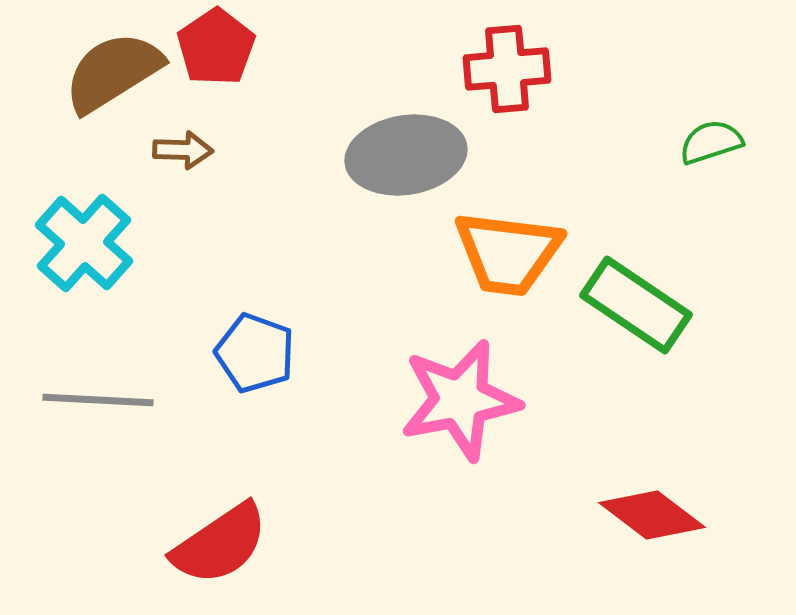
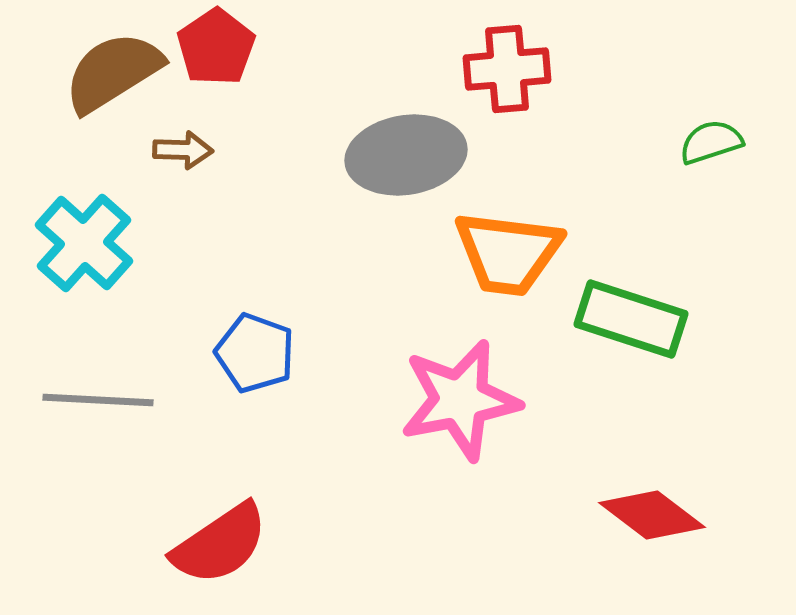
green rectangle: moved 5 px left, 14 px down; rotated 16 degrees counterclockwise
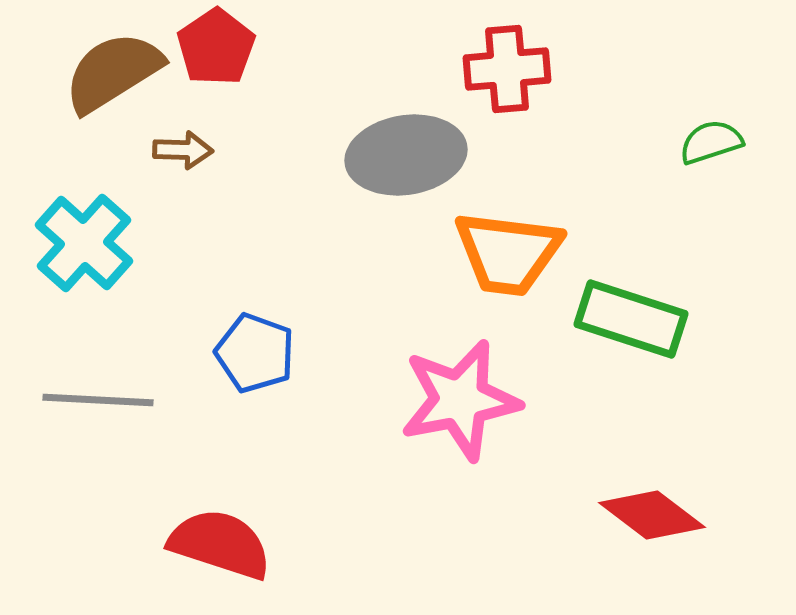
red semicircle: rotated 128 degrees counterclockwise
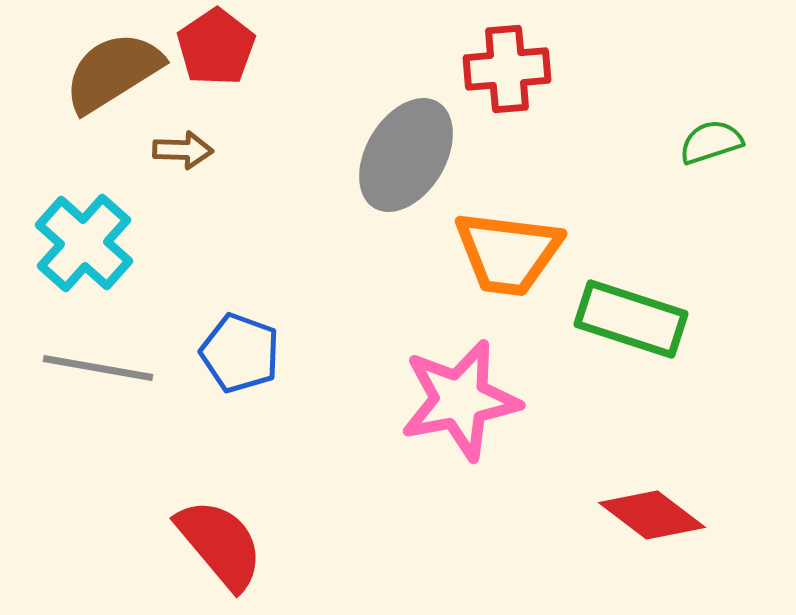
gray ellipse: rotated 50 degrees counterclockwise
blue pentagon: moved 15 px left
gray line: moved 32 px up; rotated 7 degrees clockwise
red semicircle: rotated 32 degrees clockwise
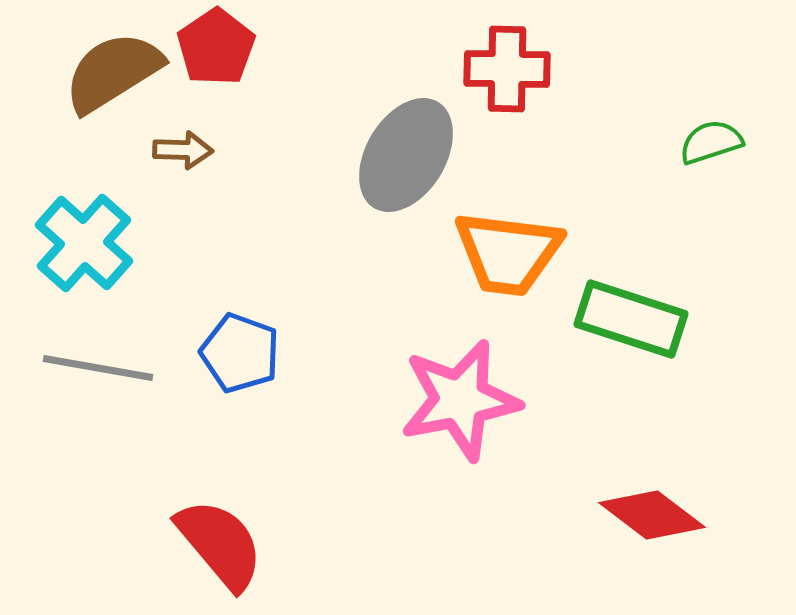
red cross: rotated 6 degrees clockwise
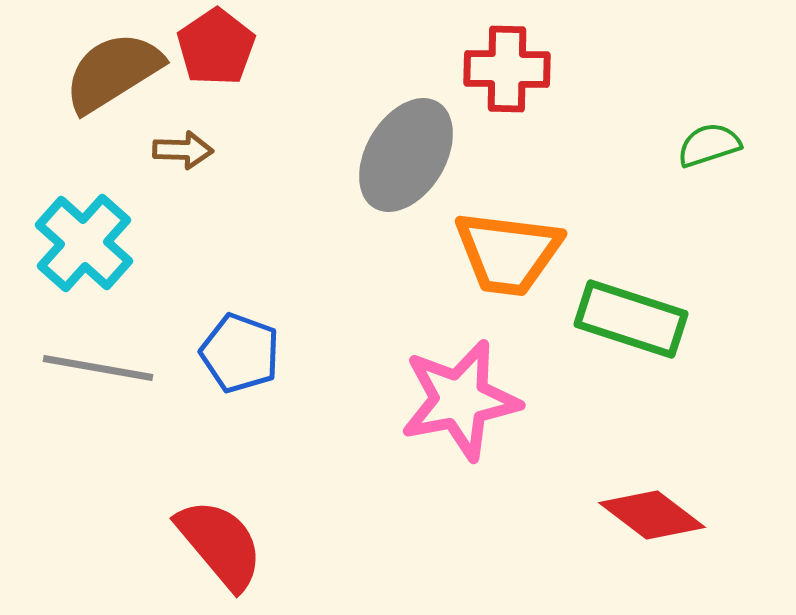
green semicircle: moved 2 px left, 3 px down
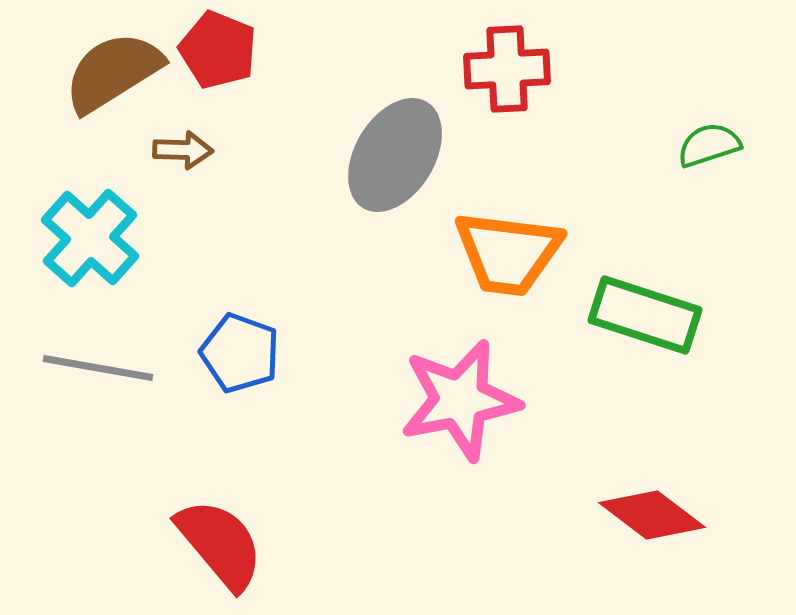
red pentagon: moved 2 px right, 3 px down; rotated 16 degrees counterclockwise
red cross: rotated 4 degrees counterclockwise
gray ellipse: moved 11 px left
cyan cross: moved 6 px right, 5 px up
green rectangle: moved 14 px right, 4 px up
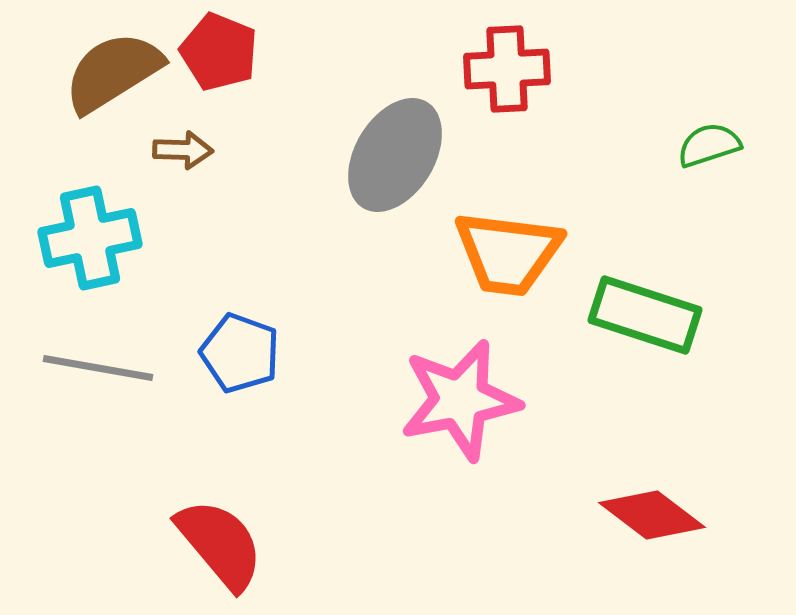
red pentagon: moved 1 px right, 2 px down
cyan cross: rotated 36 degrees clockwise
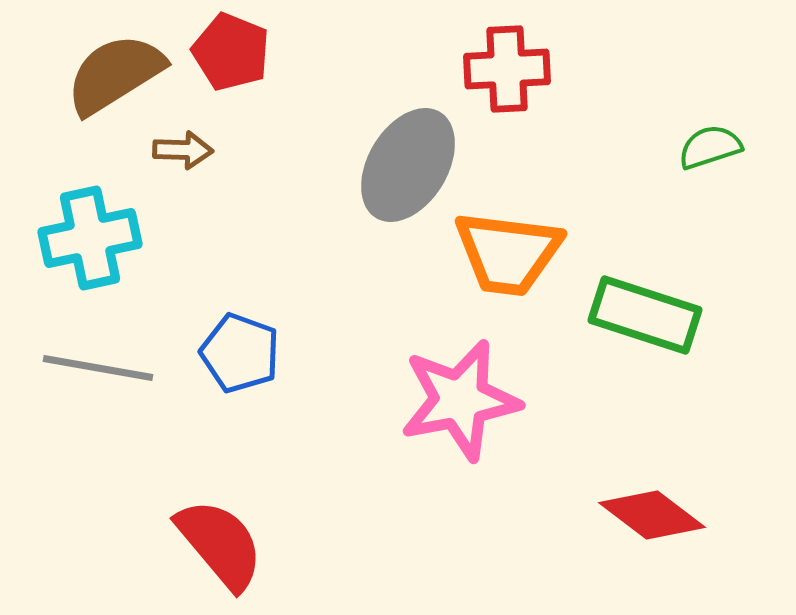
red pentagon: moved 12 px right
brown semicircle: moved 2 px right, 2 px down
green semicircle: moved 1 px right, 2 px down
gray ellipse: moved 13 px right, 10 px down
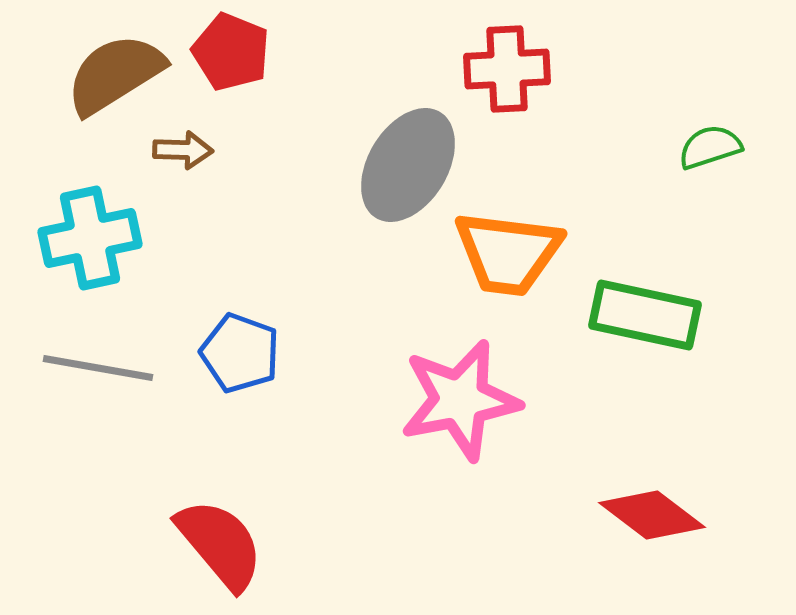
green rectangle: rotated 6 degrees counterclockwise
